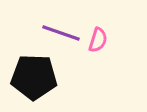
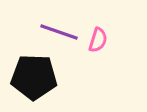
purple line: moved 2 px left, 1 px up
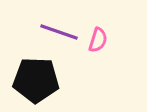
black pentagon: moved 2 px right, 3 px down
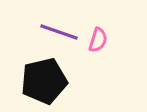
black pentagon: moved 8 px right, 1 px down; rotated 15 degrees counterclockwise
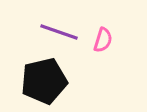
pink semicircle: moved 5 px right
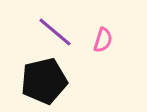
purple line: moved 4 px left; rotated 21 degrees clockwise
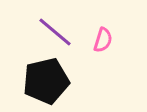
black pentagon: moved 2 px right
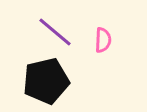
pink semicircle: rotated 15 degrees counterclockwise
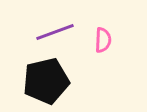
purple line: rotated 60 degrees counterclockwise
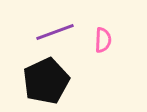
black pentagon: rotated 12 degrees counterclockwise
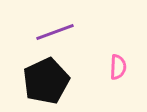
pink semicircle: moved 15 px right, 27 px down
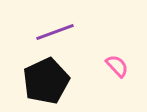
pink semicircle: moved 1 px left, 1 px up; rotated 45 degrees counterclockwise
